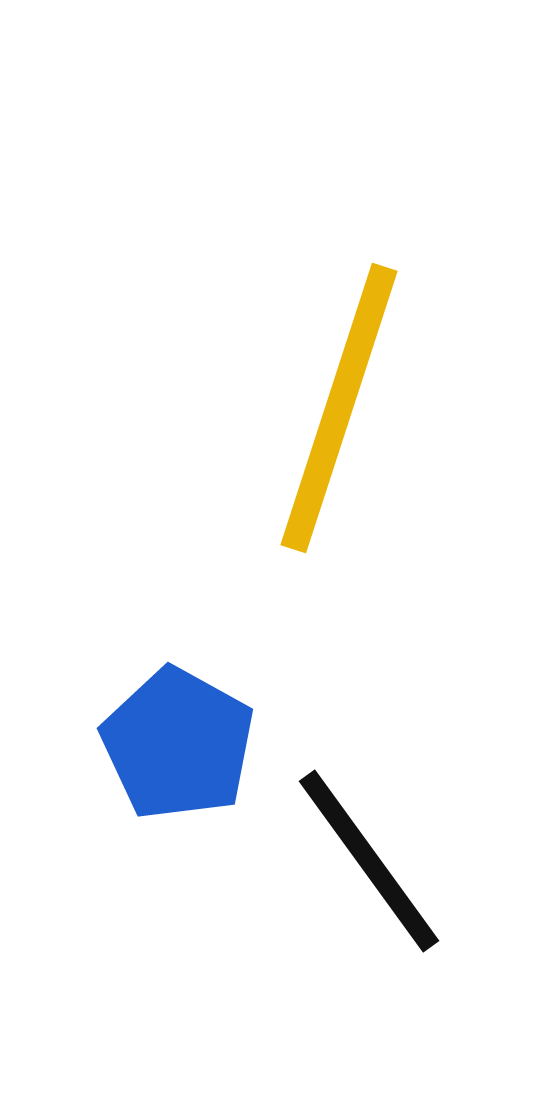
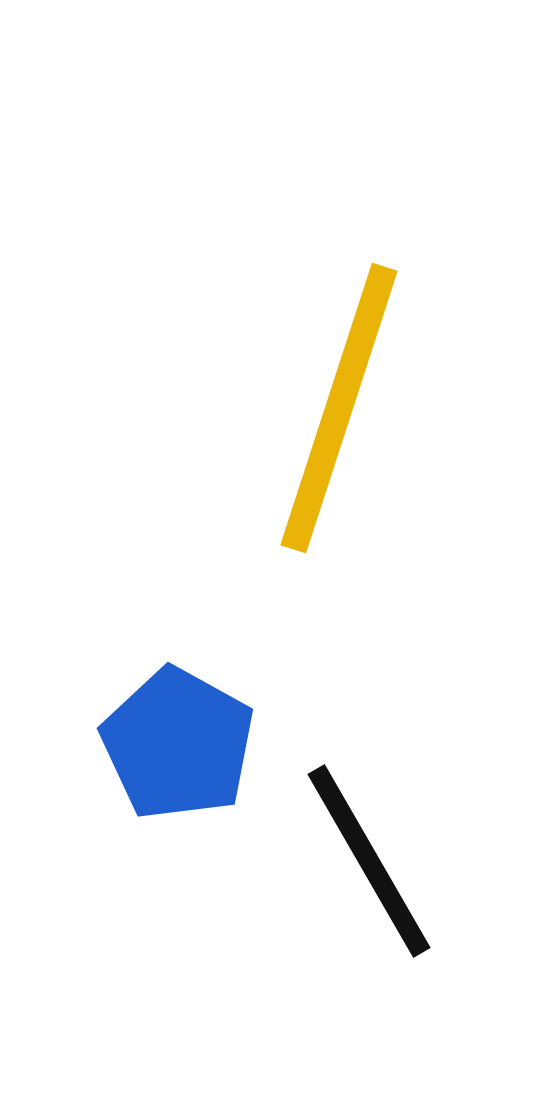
black line: rotated 6 degrees clockwise
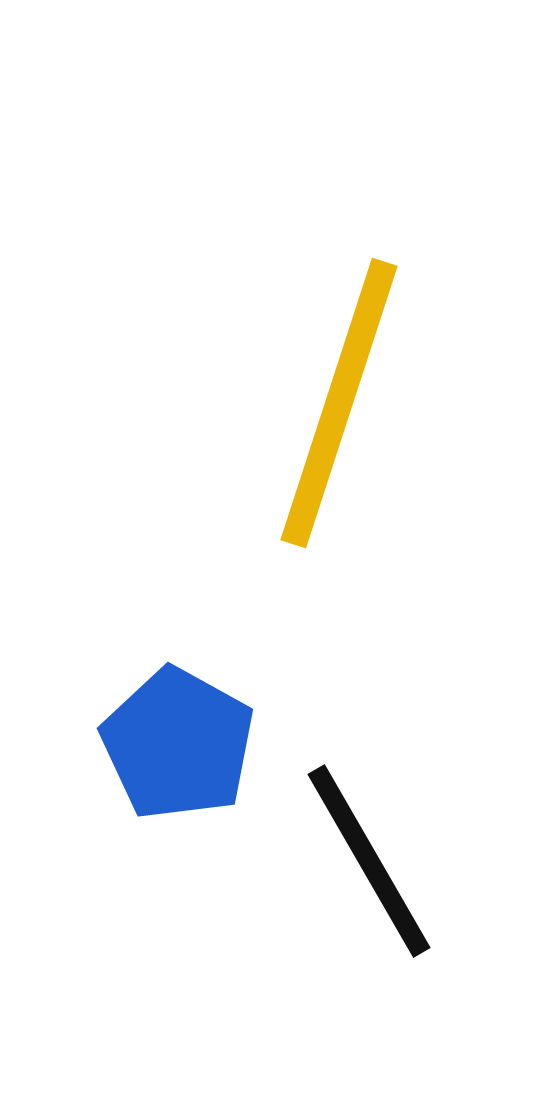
yellow line: moved 5 px up
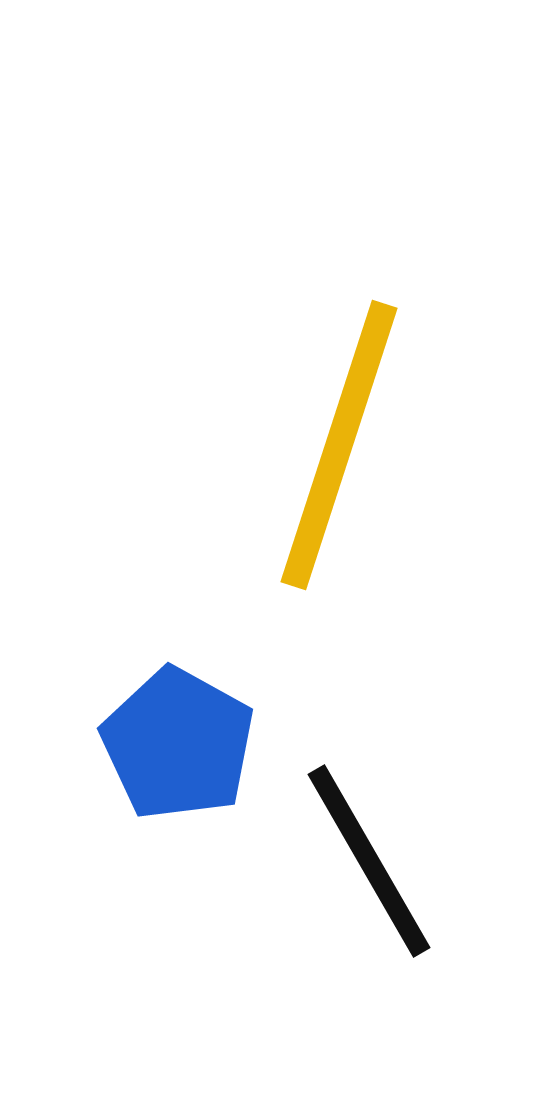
yellow line: moved 42 px down
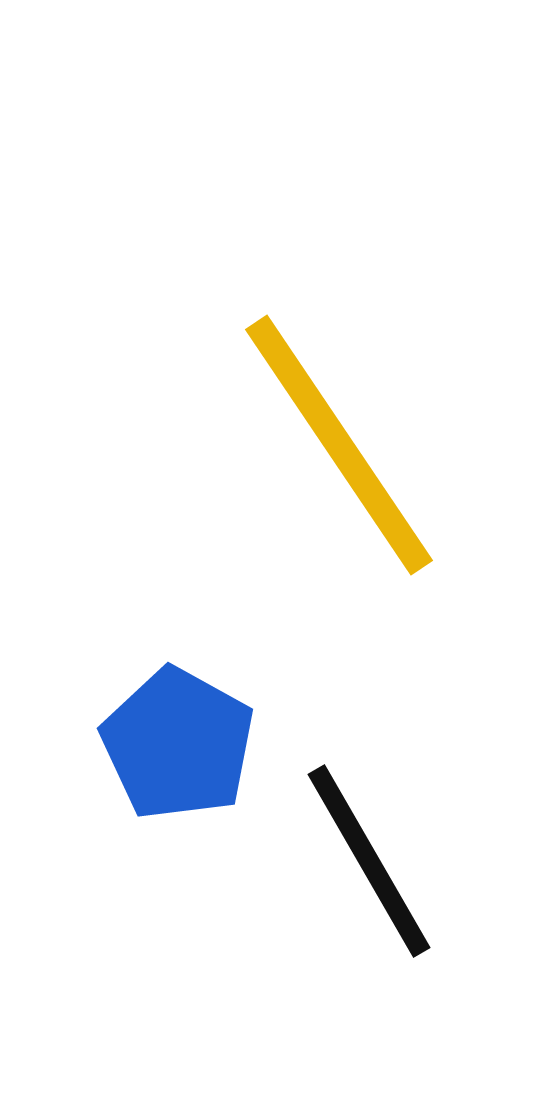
yellow line: rotated 52 degrees counterclockwise
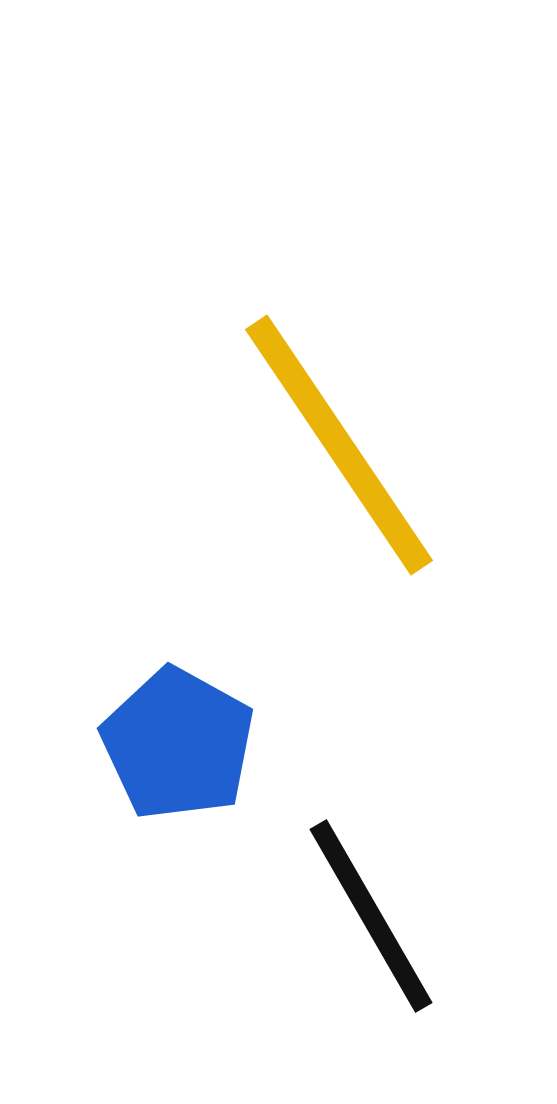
black line: moved 2 px right, 55 px down
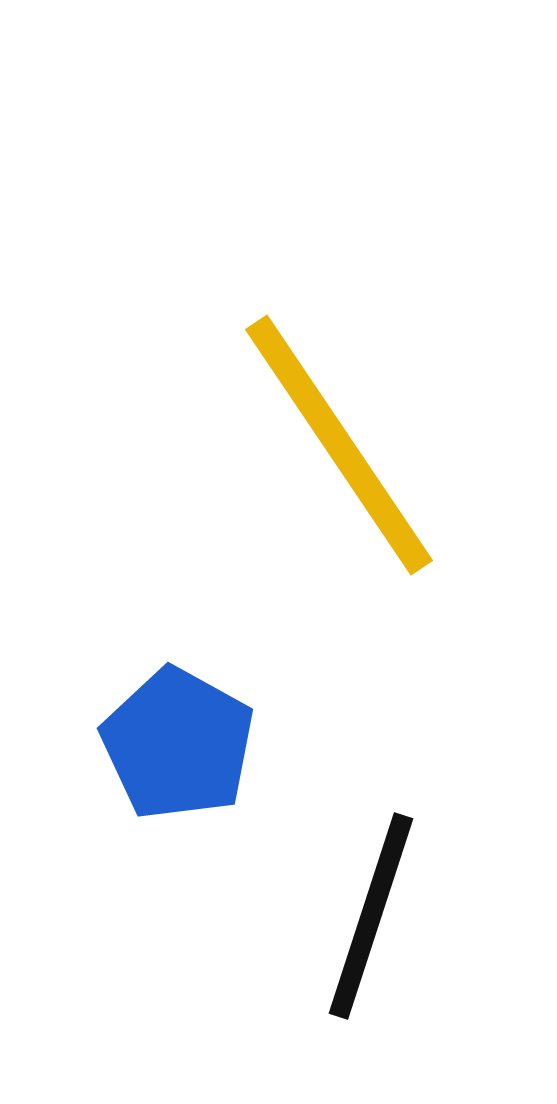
black line: rotated 48 degrees clockwise
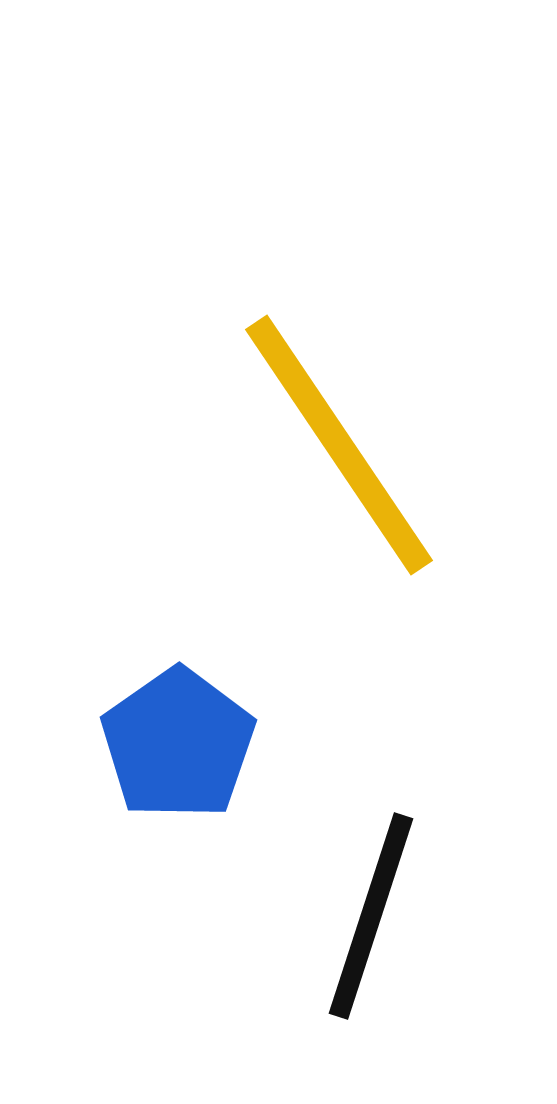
blue pentagon: rotated 8 degrees clockwise
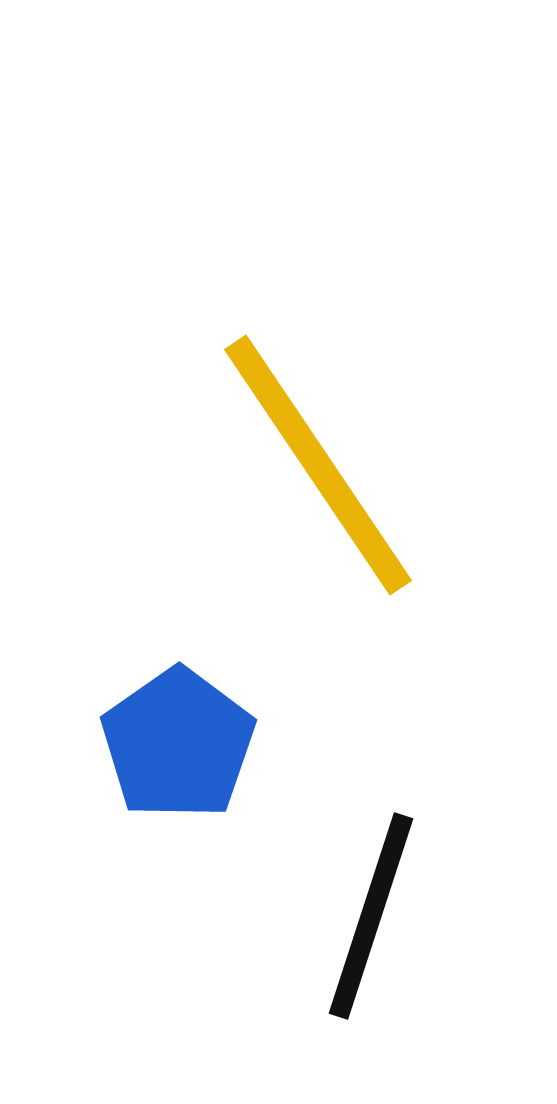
yellow line: moved 21 px left, 20 px down
